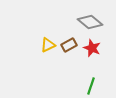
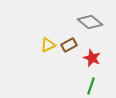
red star: moved 10 px down
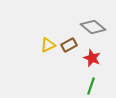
gray diamond: moved 3 px right, 5 px down
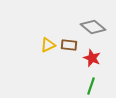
brown rectangle: rotated 35 degrees clockwise
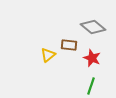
yellow triangle: moved 10 px down; rotated 14 degrees counterclockwise
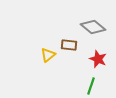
red star: moved 6 px right, 1 px down
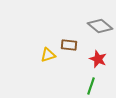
gray diamond: moved 7 px right, 1 px up
yellow triangle: rotated 21 degrees clockwise
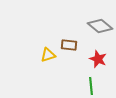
green line: rotated 24 degrees counterclockwise
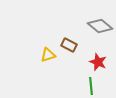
brown rectangle: rotated 21 degrees clockwise
red star: moved 3 px down
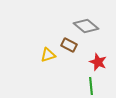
gray diamond: moved 14 px left
